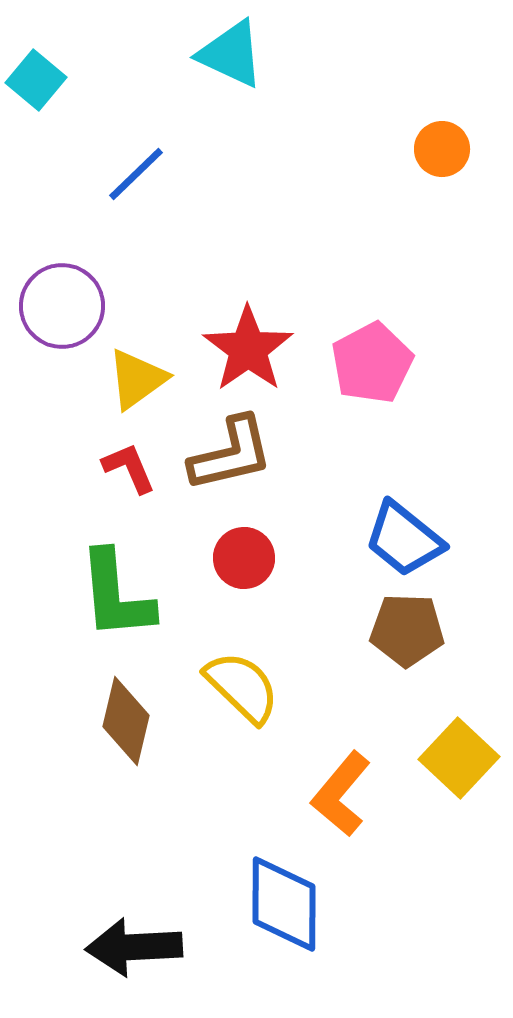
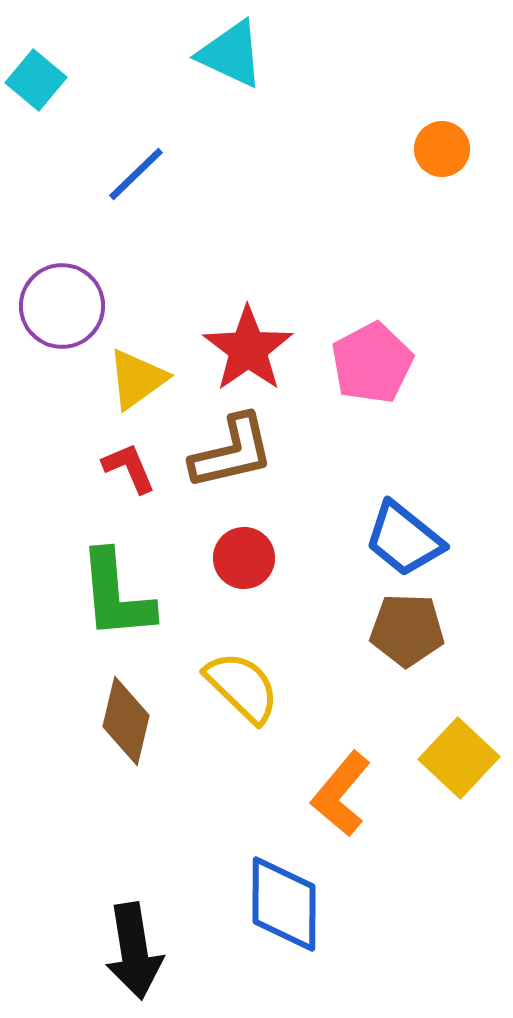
brown L-shape: moved 1 px right, 2 px up
black arrow: moved 4 px down; rotated 96 degrees counterclockwise
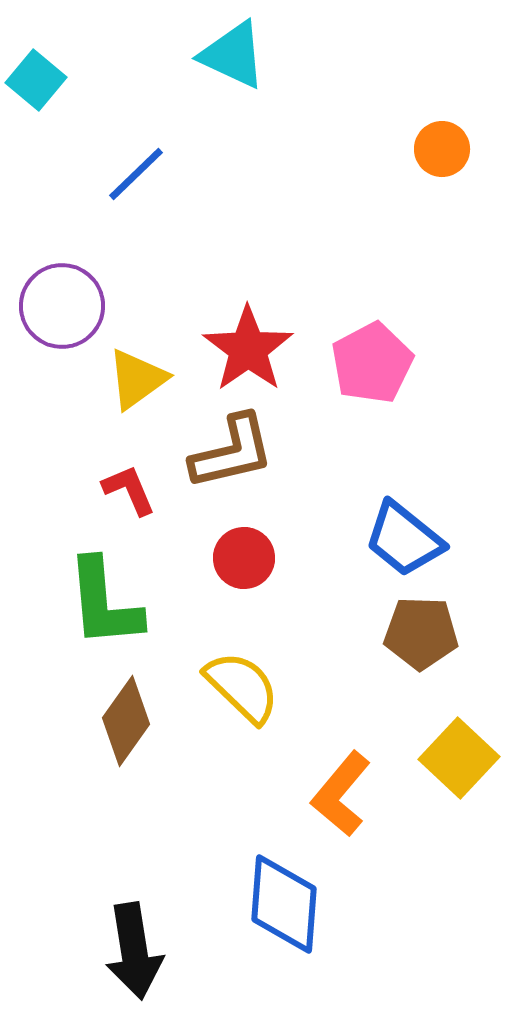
cyan triangle: moved 2 px right, 1 px down
red L-shape: moved 22 px down
green L-shape: moved 12 px left, 8 px down
brown pentagon: moved 14 px right, 3 px down
brown diamond: rotated 22 degrees clockwise
blue diamond: rotated 4 degrees clockwise
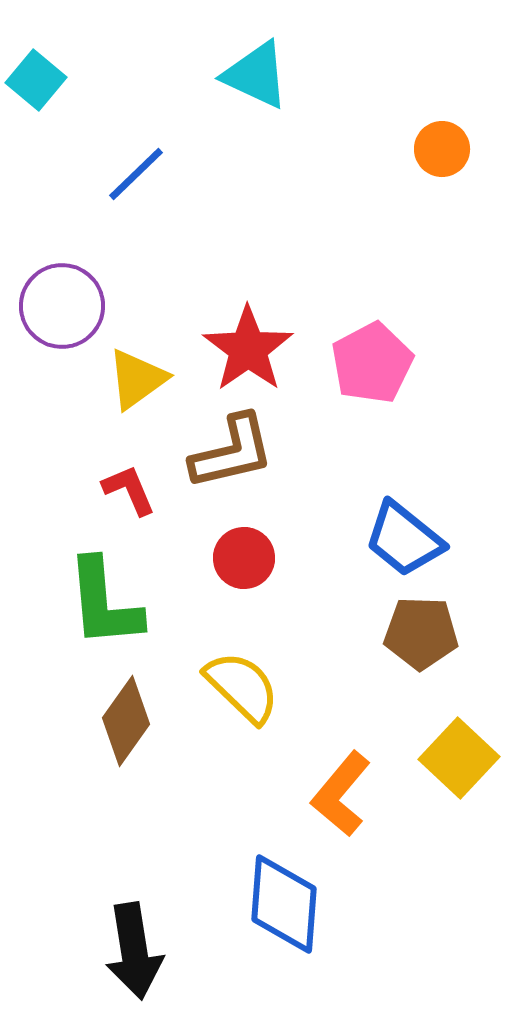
cyan triangle: moved 23 px right, 20 px down
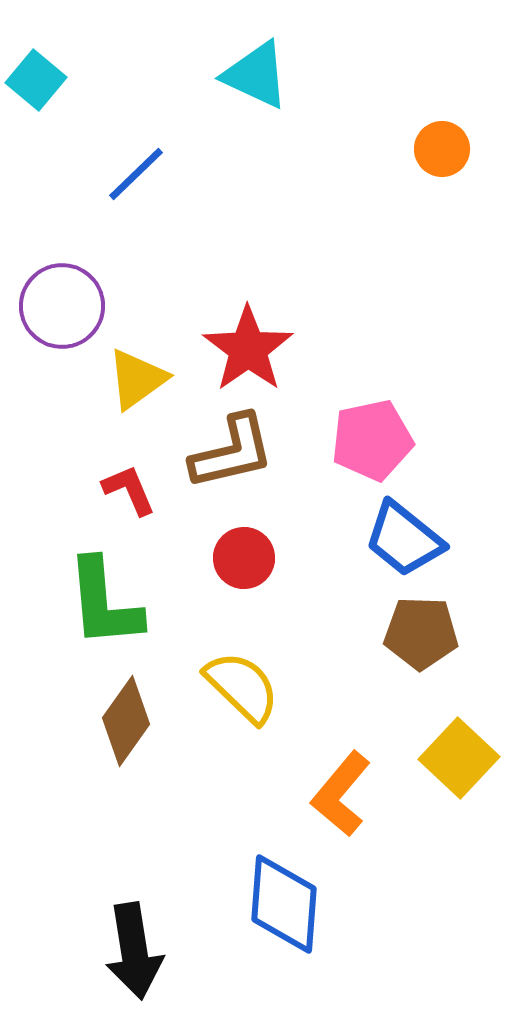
pink pentagon: moved 77 px down; rotated 16 degrees clockwise
